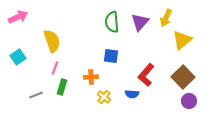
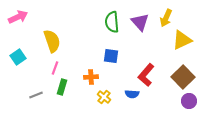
purple triangle: rotated 24 degrees counterclockwise
yellow triangle: rotated 15 degrees clockwise
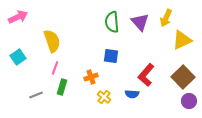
orange cross: rotated 16 degrees counterclockwise
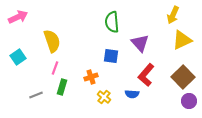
yellow arrow: moved 7 px right, 3 px up
purple triangle: moved 21 px down
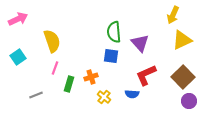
pink arrow: moved 2 px down
green semicircle: moved 2 px right, 10 px down
red L-shape: rotated 25 degrees clockwise
green rectangle: moved 7 px right, 3 px up
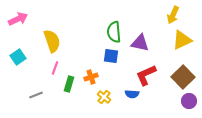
purple triangle: rotated 36 degrees counterclockwise
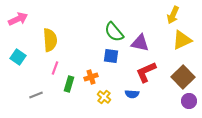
green semicircle: rotated 35 degrees counterclockwise
yellow semicircle: moved 2 px left, 1 px up; rotated 15 degrees clockwise
cyan square: rotated 21 degrees counterclockwise
red L-shape: moved 3 px up
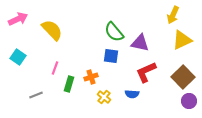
yellow semicircle: moved 2 px right, 10 px up; rotated 40 degrees counterclockwise
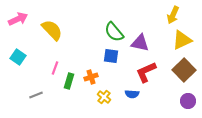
brown square: moved 1 px right, 7 px up
green rectangle: moved 3 px up
purple circle: moved 1 px left
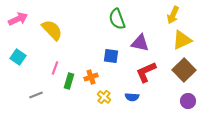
green semicircle: moved 3 px right, 13 px up; rotated 20 degrees clockwise
blue semicircle: moved 3 px down
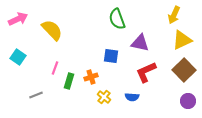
yellow arrow: moved 1 px right
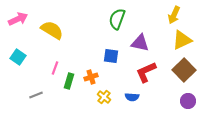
green semicircle: rotated 40 degrees clockwise
yellow semicircle: rotated 15 degrees counterclockwise
